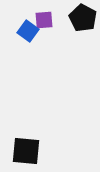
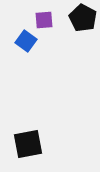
blue square: moved 2 px left, 10 px down
black square: moved 2 px right, 7 px up; rotated 16 degrees counterclockwise
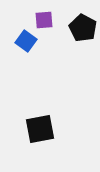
black pentagon: moved 10 px down
black square: moved 12 px right, 15 px up
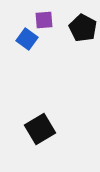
blue square: moved 1 px right, 2 px up
black square: rotated 20 degrees counterclockwise
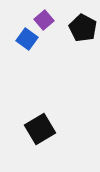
purple square: rotated 36 degrees counterclockwise
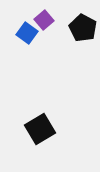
blue square: moved 6 px up
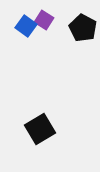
purple square: rotated 18 degrees counterclockwise
blue square: moved 1 px left, 7 px up
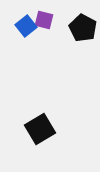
purple square: rotated 18 degrees counterclockwise
blue square: rotated 15 degrees clockwise
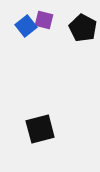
black square: rotated 16 degrees clockwise
